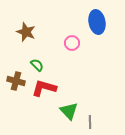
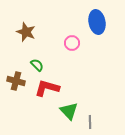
red L-shape: moved 3 px right
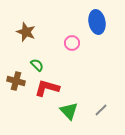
gray line: moved 11 px right, 12 px up; rotated 48 degrees clockwise
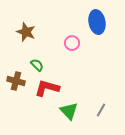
gray line: rotated 16 degrees counterclockwise
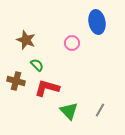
brown star: moved 8 px down
gray line: moved 1 px left
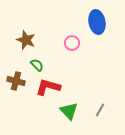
red L-shape: moved 1 px right, 1 px up
